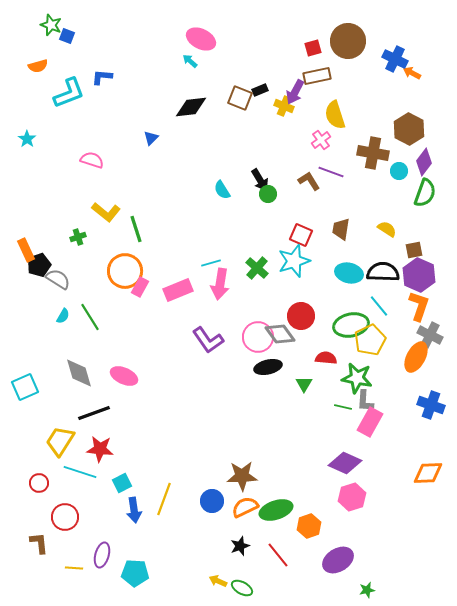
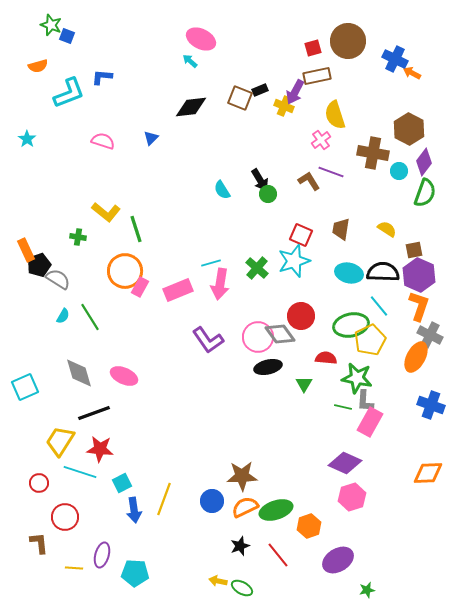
pink semicircle at (92, 160): moved 11 px right, 19 px up
green cross at (78, 237): rotated 28 degrees clockwise
yellow arrow at (218, 581): rotated 12 degrees counterclockwise
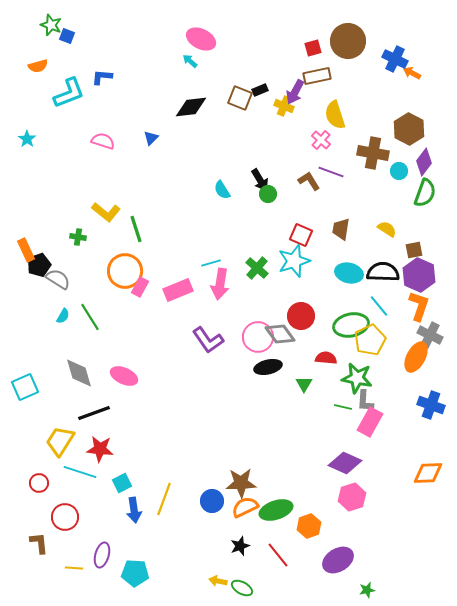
pink cross at (321, 140): rotated 12 degrees counterclockwise
brown star at (242, 476): moved 1 px left, 7 px down
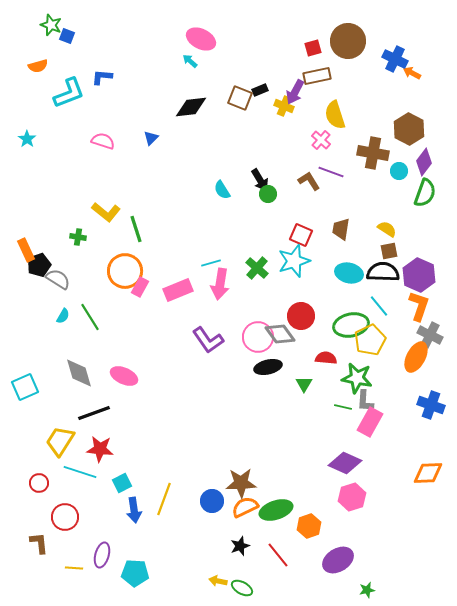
brown square at (414, 250): moved 25 px left, 1 px down
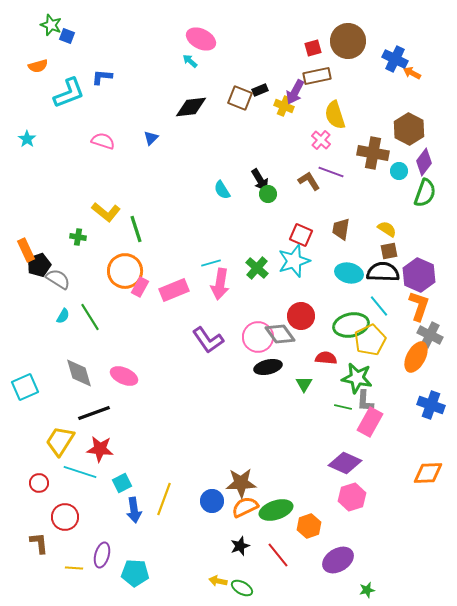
pink rectangle at (178, 290): moved 4 px left
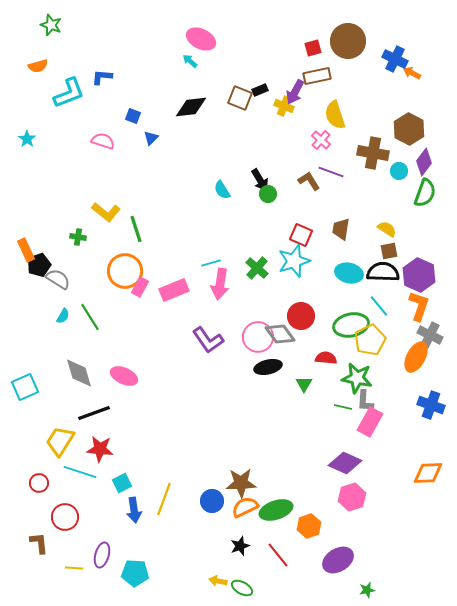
blue square at (67, 36): moved 66 px right, 80 px down
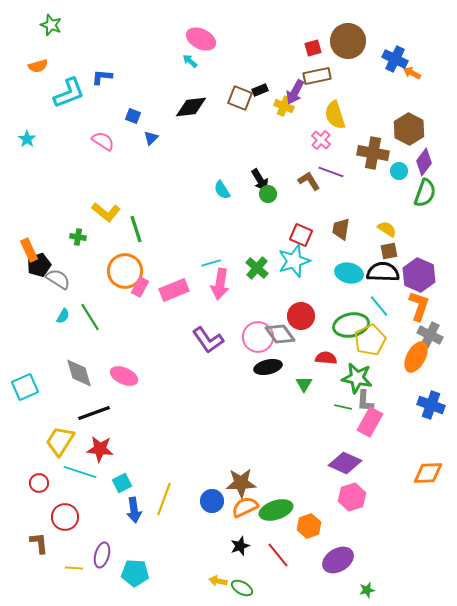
pink semicircle at (103, 141): rotated 15 degrees clockwise
orange rectangle at (26, 250): moved 3 px right
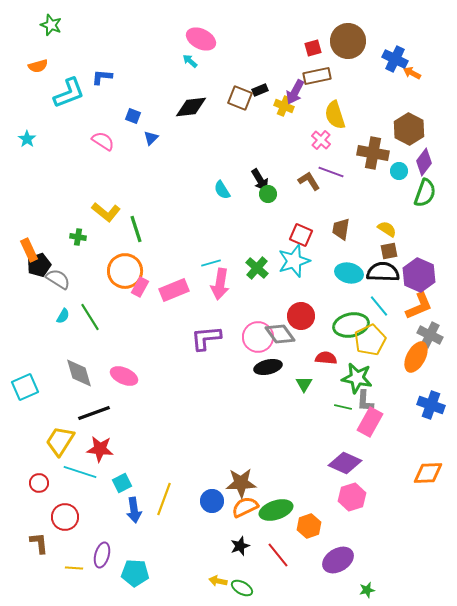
orange L-shape at (419, 306): rotated 48 degrees clockwise
purple L-shape at (208, 340): moved 2 px left, 2 px up; rotated 120 degrees clockwise
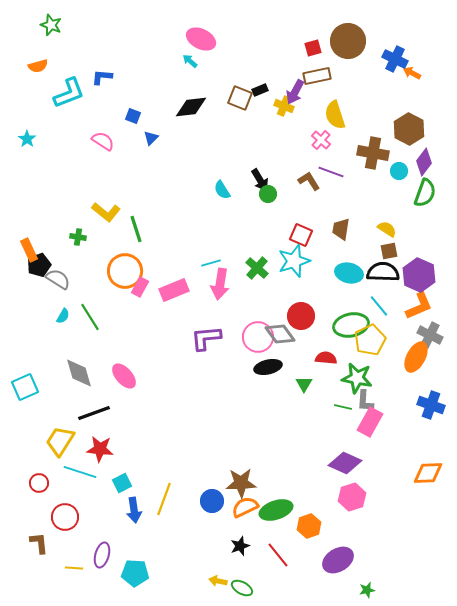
pink ellipse at (124, 376): rotated 24 degrees clockwise
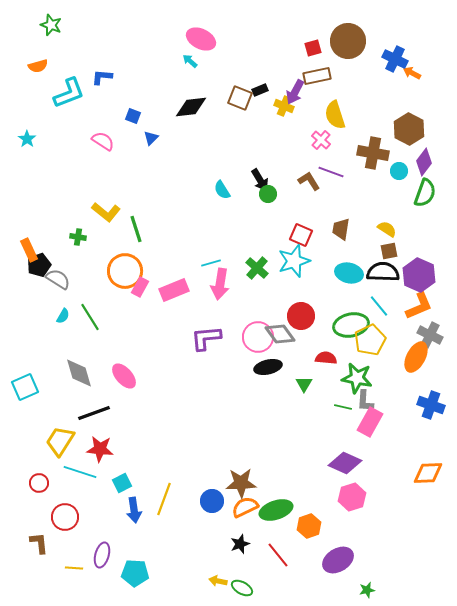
black star at (240, 546): moved 2 px up
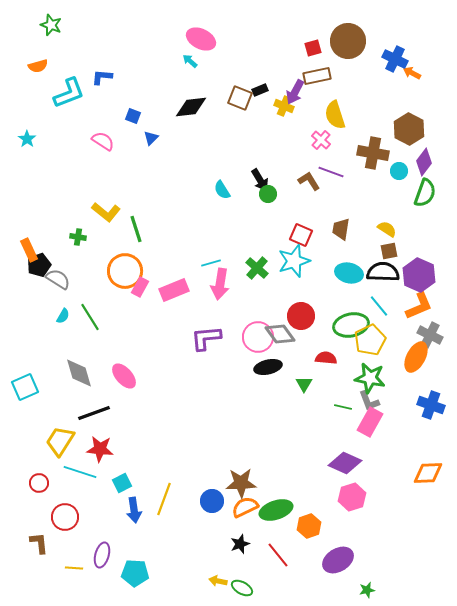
green star at (357, 378): moved 13 px right
gray L-shape at (365, 401): moved 4 px right; rotated 25 degrees counterclockwise
